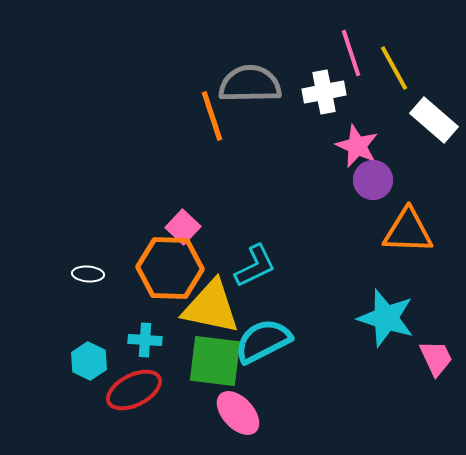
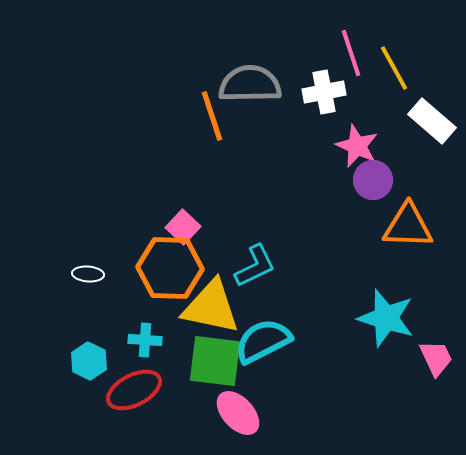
white rectangle: moved 2 px left, 1 px down
orange triangle: moved 5 px up
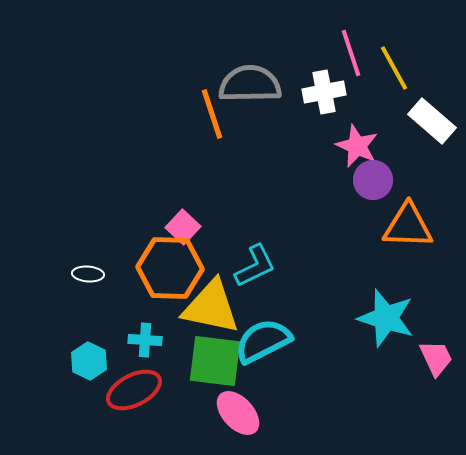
orange line: moved 2 px up
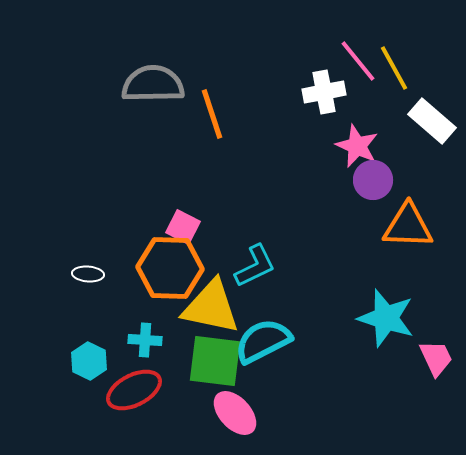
pink line: moved 7 px right, 8 px down; rotated 21 degrees counterclockwise
gray semicircle: moved 97 px left
pink square: rotated 16 degrees counterclockwise
pink ellipse: moved 3 px left
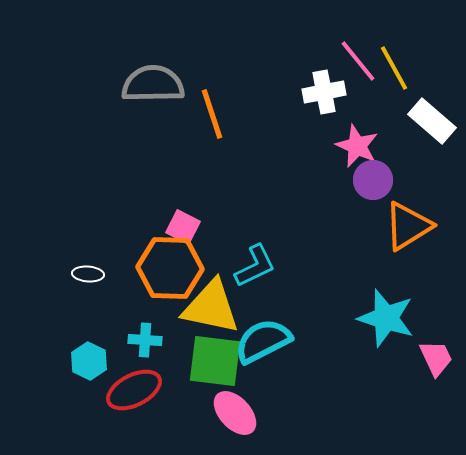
orange triangle: rotated 34 degrees counterclockwise
